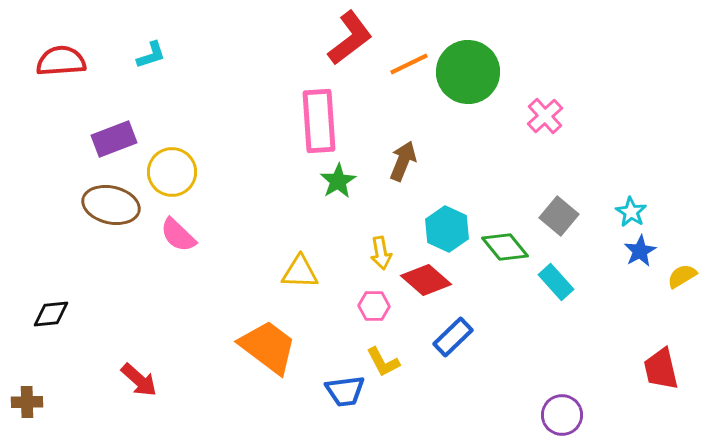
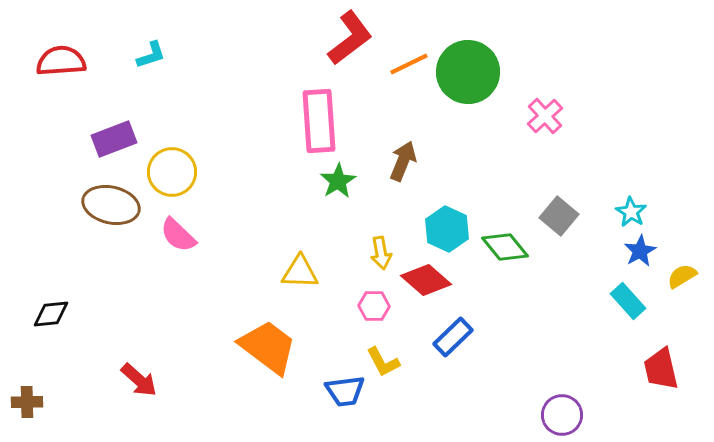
cyan rectangle: moved 72 px right, 19 px down
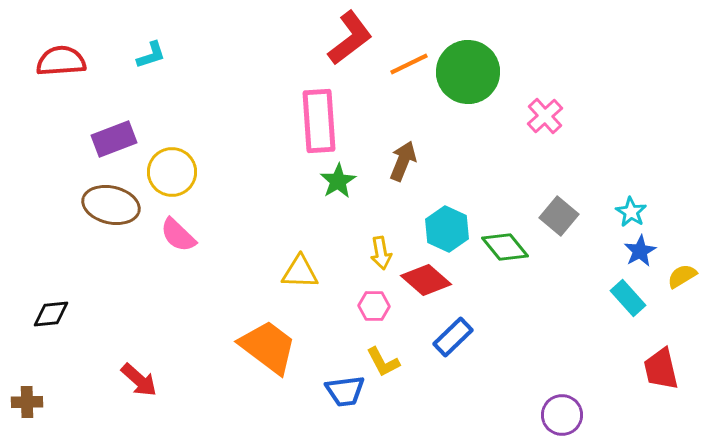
cyan rectangle: moved 3 px up
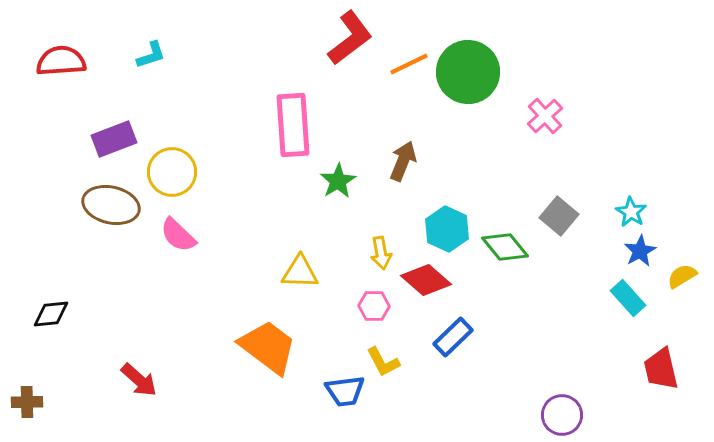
pink rectangle: moved 26 px left, 4 px down
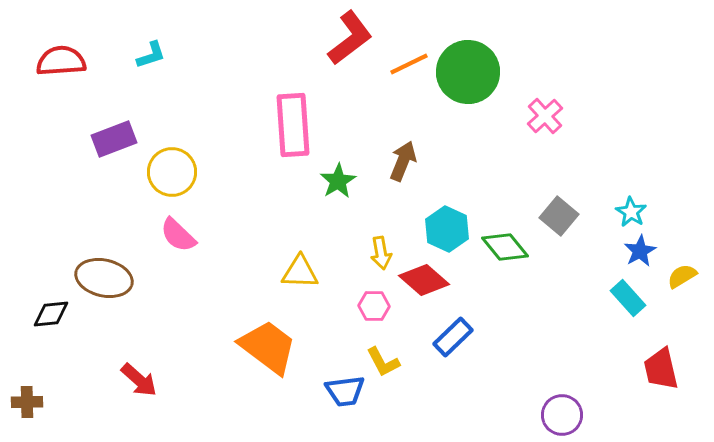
brown ellipse: moved 7 px left, 73 px down
red diamond: moved 2 px left
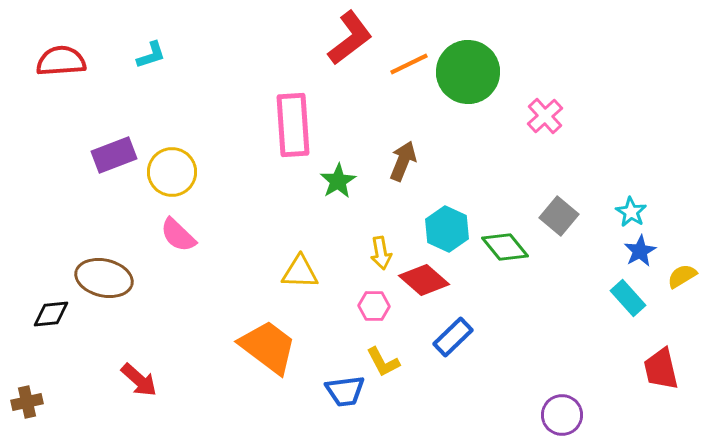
purple rectangle: moved 16 px down
brown cross: rotated 12 degrees counterclockwise
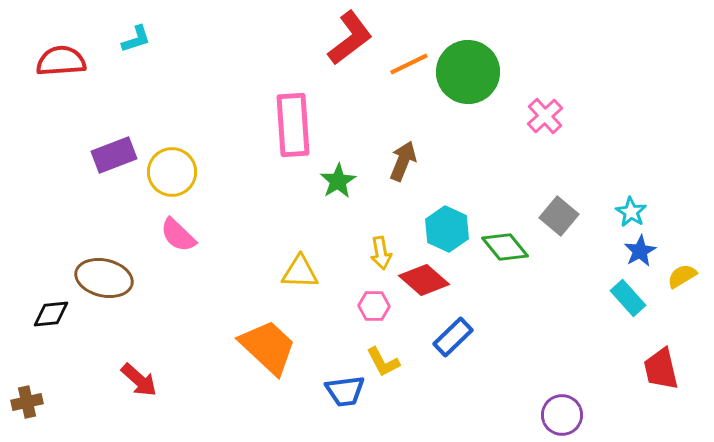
cyan L-shape: moved 15 px left, 16 px up
orange trapezoid: rotated 6 degrees clockwise
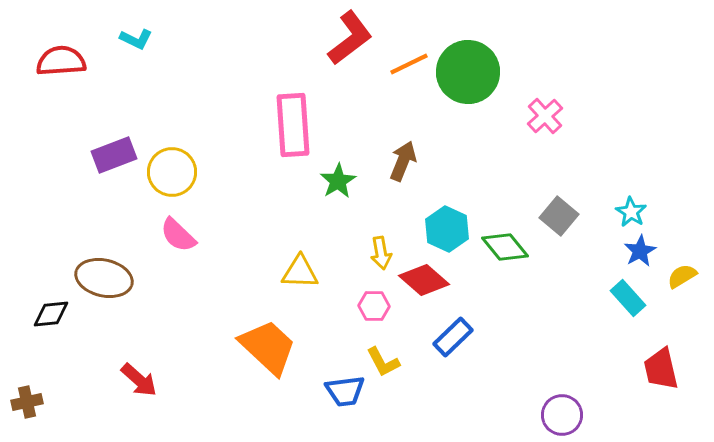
cyan L-shape: rotated 44 degrees clockwise
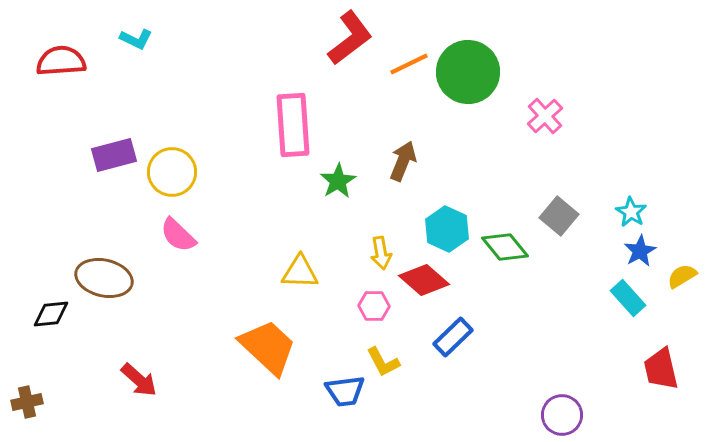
purple rectangle: rotated 6 degrees clockwise
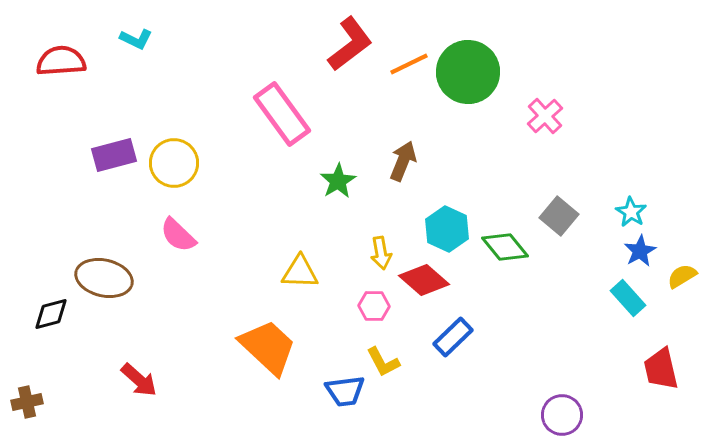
red L-shape: moved 6 px down
pink rectangle: moved 11 px left, 11 px up; rotated 32 degrees counterclockwise
yellow circle: moved 2 px right, 9 px up
black diamond: rotated 9 degrees counterclockwise
